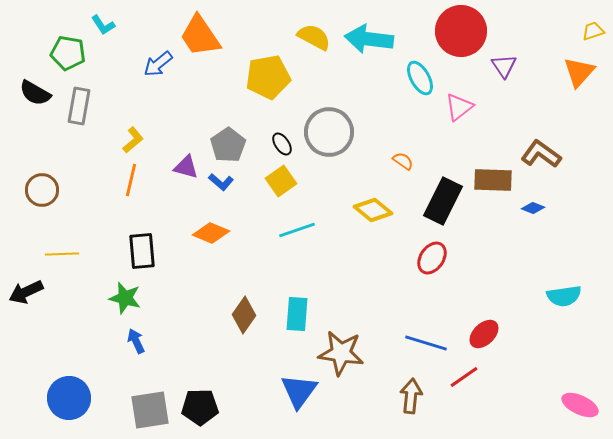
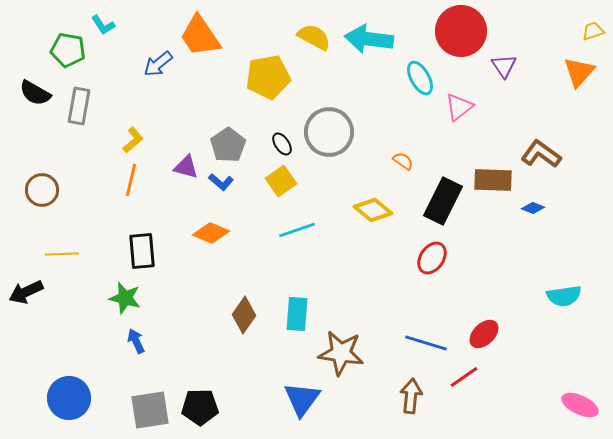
green pentagon at (68, 53): moved 3 px up
blue triangle at (299, 391): moved 3 px right, 8 px down
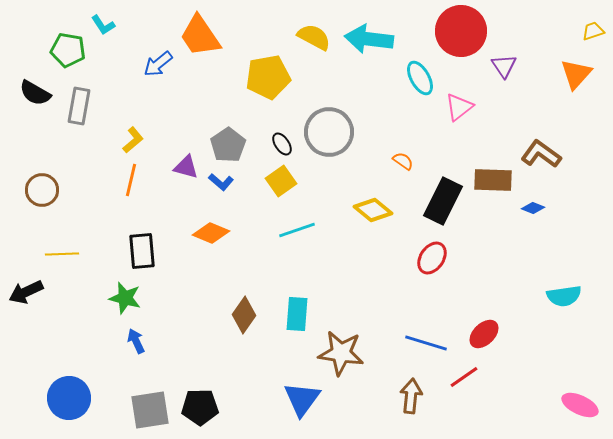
orange triangle at (579, 72): moved 3 px left, 2 px down
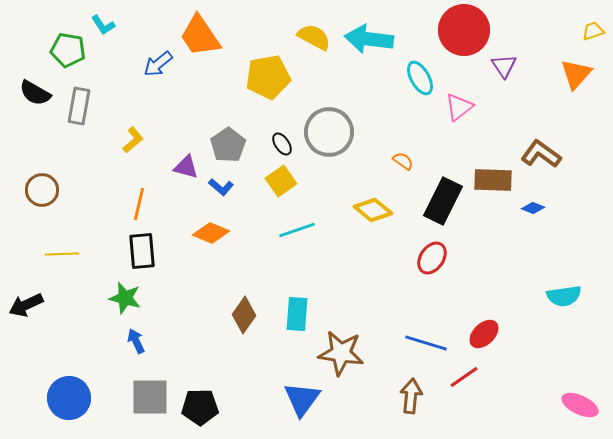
red circle at (461, 31): moved 3 px right, 1 px up
orange line at (131, 180): moved 8 px right, 24 px down
blue L-shape at (221, 182): moved 5 px down
black arrow at (26, 292): moved 13 px down
gray square at (150, 410): moved 13 px up; rotated 9 degrees clockwise
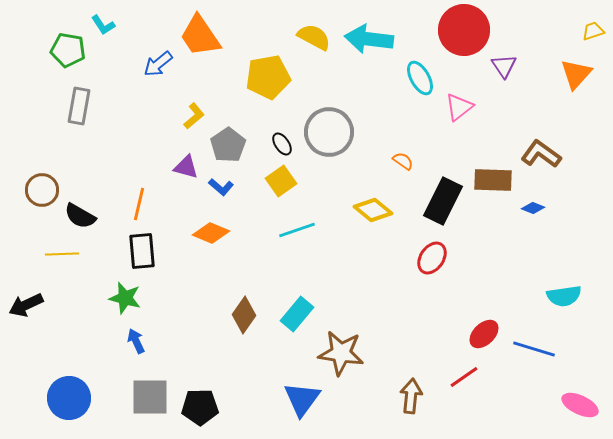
black semicircle at (35, 93): moved 45 px right, 123 px down
yellow L-shape at (133, 140): moved 61 px right, 24 px up
cyan rectangle at (297, 314): rotated 36 degrees clockwise
blue line at (426, 343): moved 108 px right, 6 px down
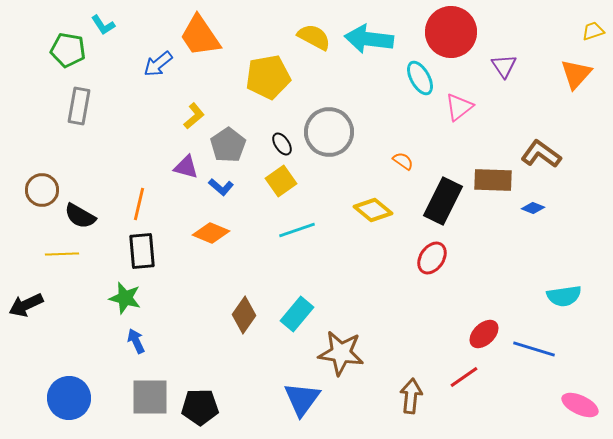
red circle at (464, 30): moved 13 px left, 2 px down
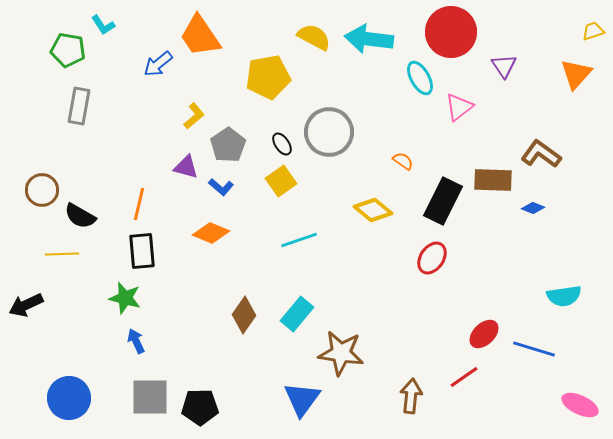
cyan line at (297, 230): moved 2 px right, 10 px down
